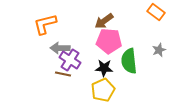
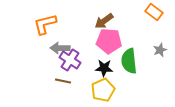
orange rectangle: moved 2 px left
gray star: moved 1 px right
brown line: moved 7 px down
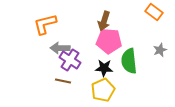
brown arrow: rotated 36 degrees counterclockwise
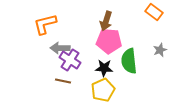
brown arrow: moved 2 px right
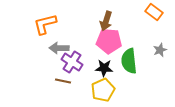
gray arrow: moved 1 px left
purple cross: moved 2 px right, 2 px down
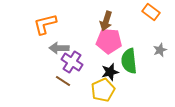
orange rectangle: moved 3 px left
black star: moved 6 px right, 4 px down; rotated 18 degrees counterclockwise
brown line: rotated 21 degrees clockwise
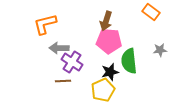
gray star: rotated 16 degrees clockwise
brown line: rotated 35 degrees counterclockwise
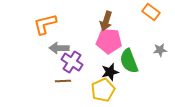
green semicircle: rotated 15 degrees counterclockwise
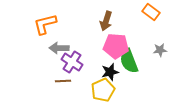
pink pentagon: moved 7 px right, 5 px down
